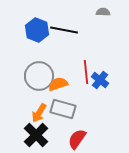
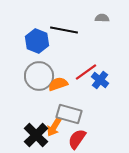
gray semicircle: moved 1 px left, 6 px down
blue hexagon: moved 11 px down
red line: rotated 60 degrees clockwise
gray rectangle: moved 6 px right, 5 px down
orange arrow: moved 15 px right, 14 px down
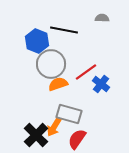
gray circle: moved 12 px right, 12 px up
blue cross: moved 1 px right, 4 px down
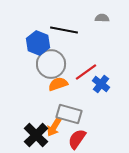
blue hexagon: moved 1 px right, 2 px down
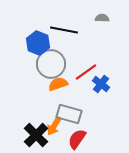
orange arrow: moved 1 px up
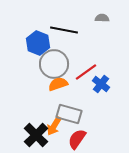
gray circle: moved 3 px right
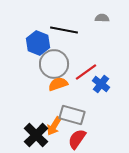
gray rectangle: moved 3 px right, 1 px down
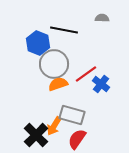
red line: moved 2 px down
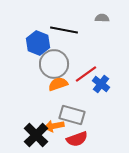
orange arrow: rotated 48 degrees clockwise
red semicircle: rotated 145 degrees counterclockwise
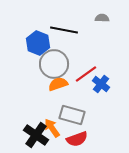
orange arrow: moved 2 px left, 2 px down; rotated 66 degrees clockwise
black cross: rotated 10 degrees counterclockwise
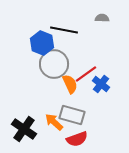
blue hexagon: moved 4 px right
orange semicircle: moved 12 px right; rotated 84 degrees clockwise
orange arrow: moved 2 px right, 6 px up; rotated 12 degrees counterclockwise
black cross: moved 12 px left, 6 px up
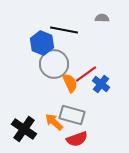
orange semicircle: moved 1 px up
